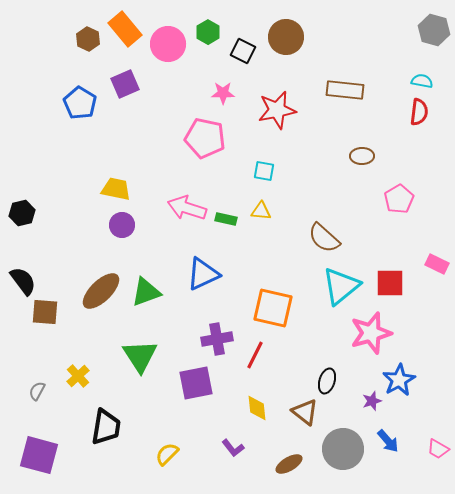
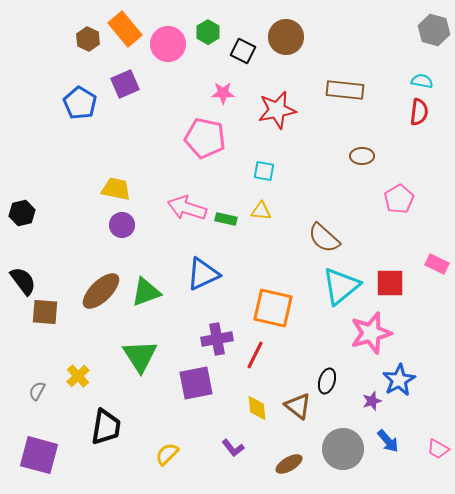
brown triangle at (305, 412): moved 7 px left, 6 px up
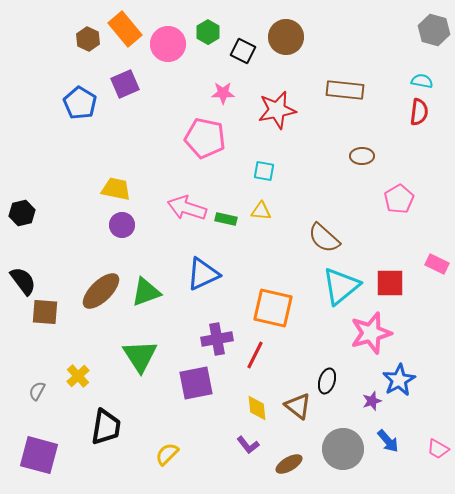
purple L-shape at (233, 448): moved 15 px right, 3 px up
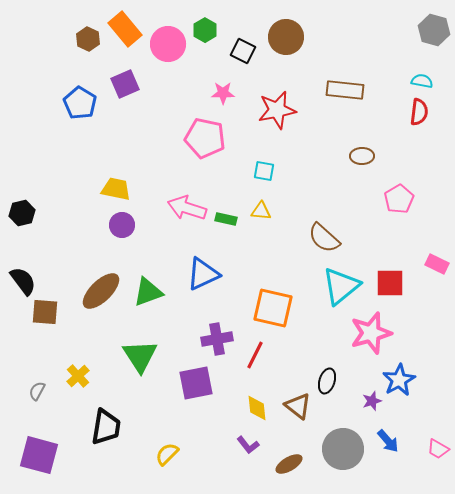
green hexagon at (208, 32): moved 3 px left, 2 px up
green triangle at (146, 292): moved 2 px right
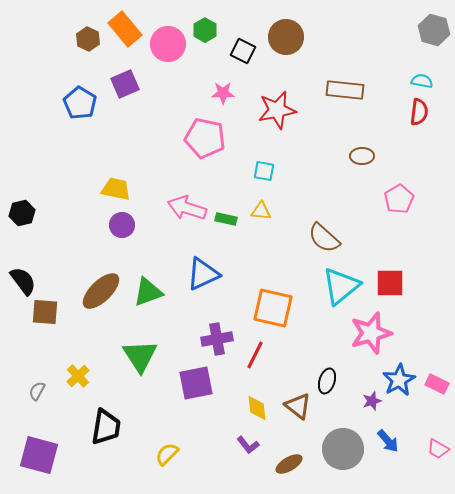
pink rectangle at (437, 264): moved 120 px down
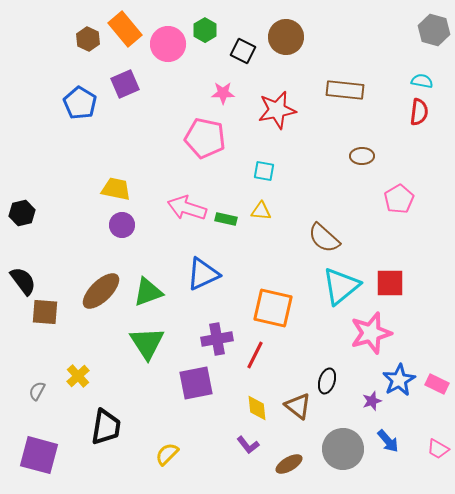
green triangle at (140, 356): moved 7 px right, 13 px up
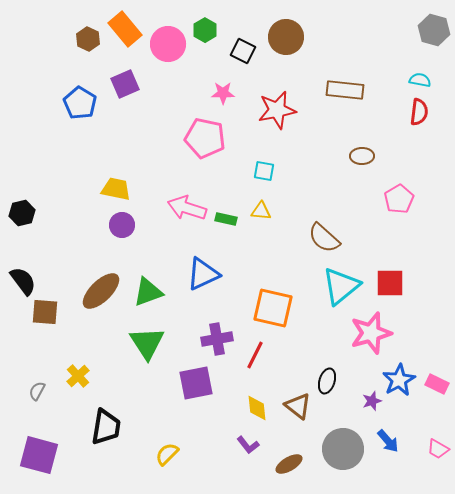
cyan semicircle at (422, 81): moved 2 px left, 1 px up
